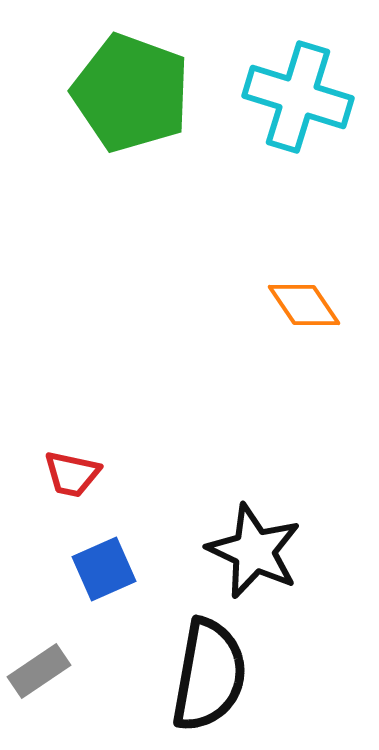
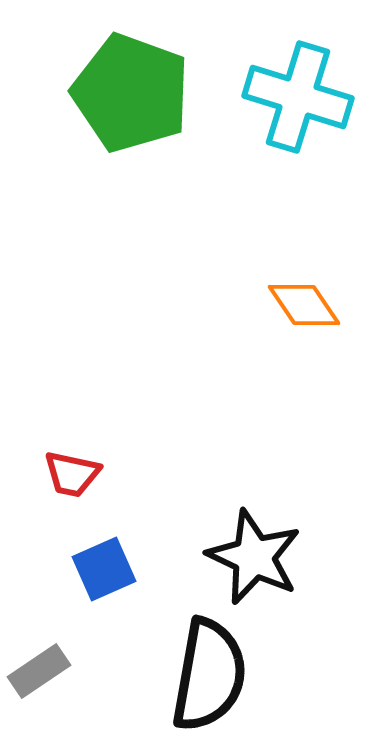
black star: moved 6 px down
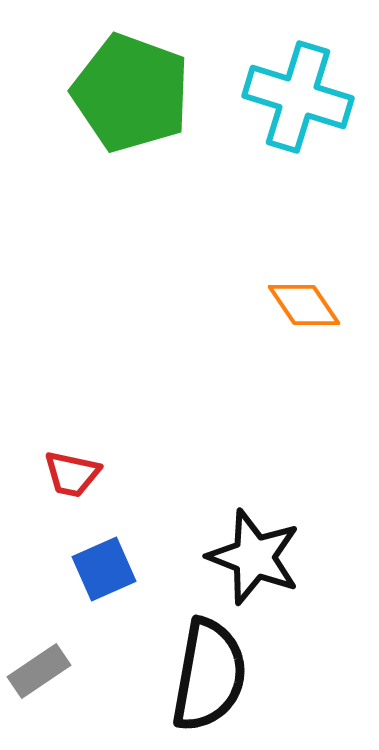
black star: rotated 4 degrees counterclockwise
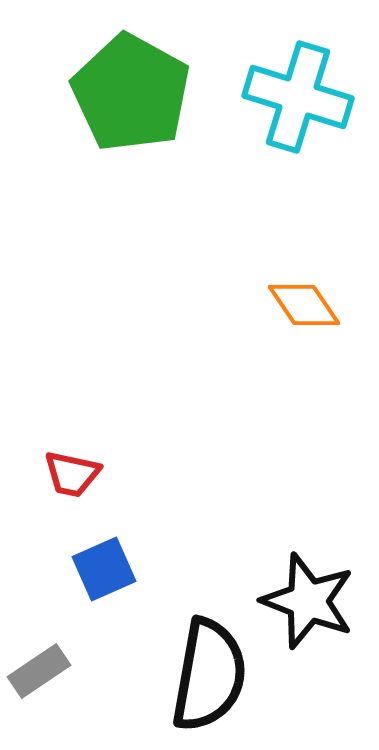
green pentagon: rotated 9 degrees clockwise
black star: moved 54 px right, 44 px down
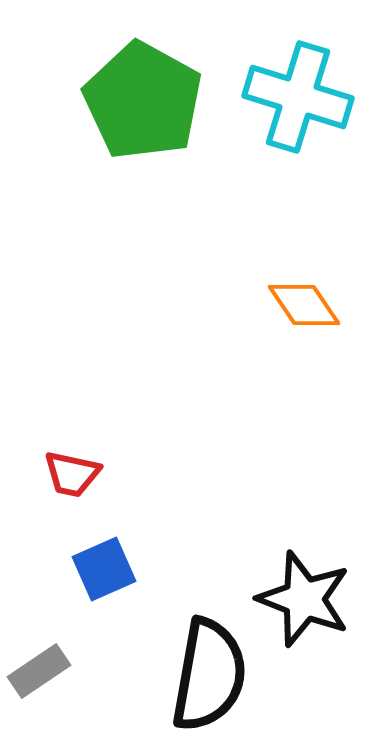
green pentagon: moved 12 px right, 8 px down
black star: moved 4 px left, 2 px up
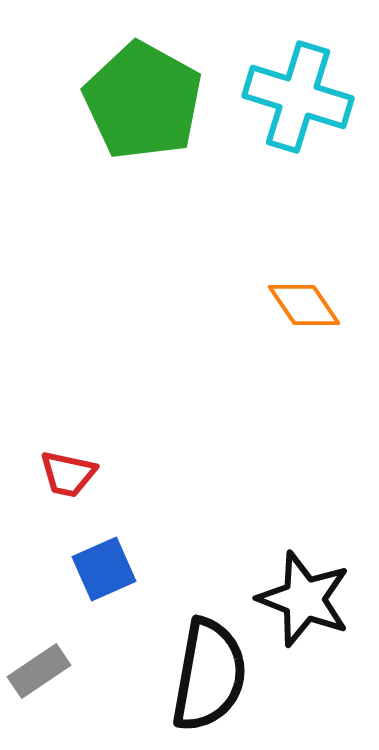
red trapezoid: moved 4 px left
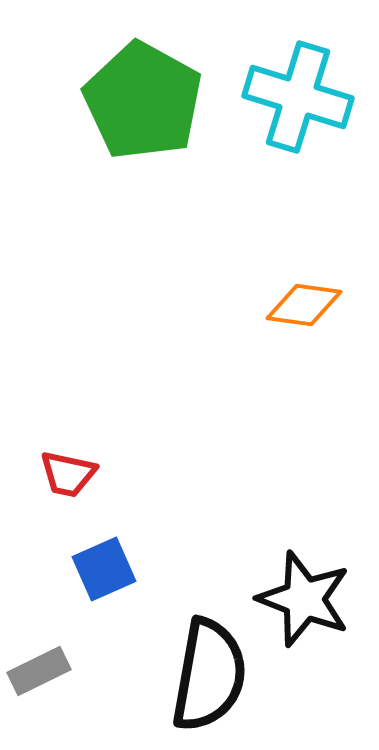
orange diamond: rotated 48 degrees counterclockwise
gray rectangle: rotated 8 degrees clockwise
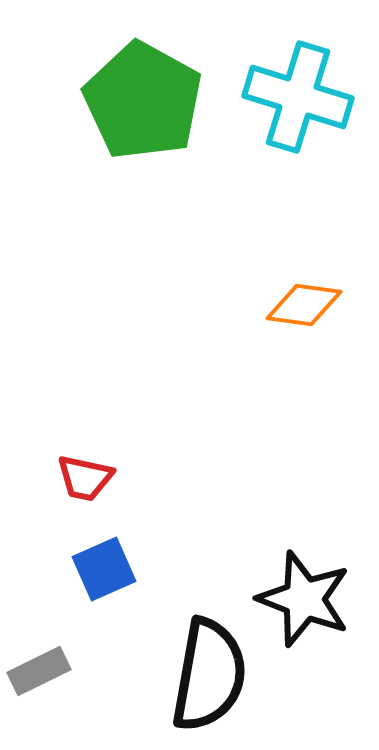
red trapezoid: moved 17 px right, 4 px down
